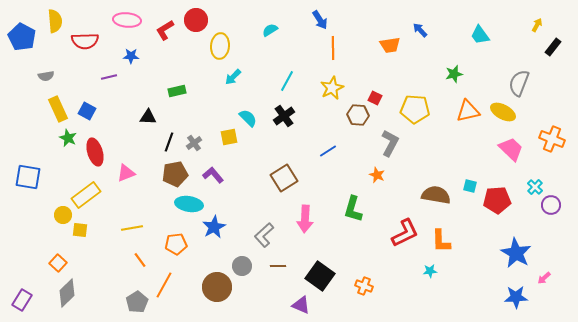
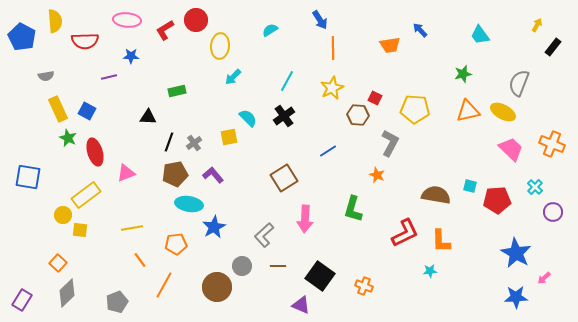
green star at (454, 74): moved 9 px right
orange cross at (552, 139): moved 5 px down
purple circle at (551, 205): moved 2 px right, 7 px down
gray pentagon at (137, 302): moved 20 px left; rotated 10 degrees clockwise
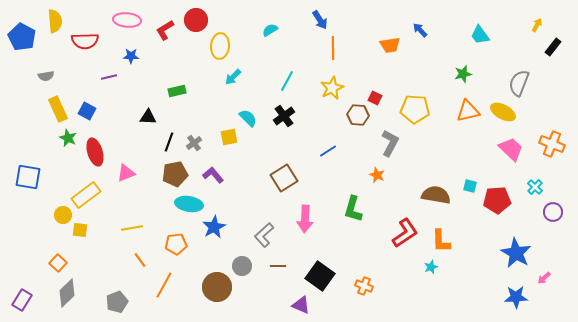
red L-shape at (405, 233): rotated 8 degrees counterclockwise
cyan star at (430, 271): moved 1 px right, 4 px up; rotated 16 degrees counterclockwise
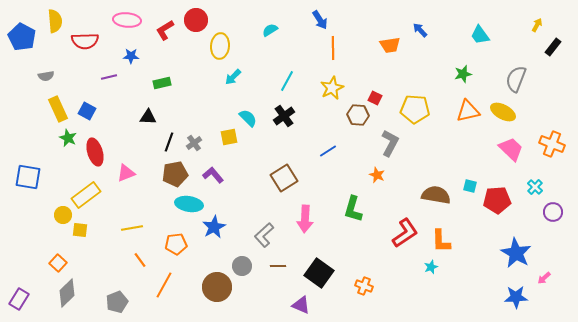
gray semicircle at (519, 83): moved 3 px left, 4 px up
green rectangle at (177, 91): moved 15 px left, 8 px up
black square at (320, 276): moved 1 px left, 3 px up
purple rectangle at (22, 300): moved 3 px left, 1 px up
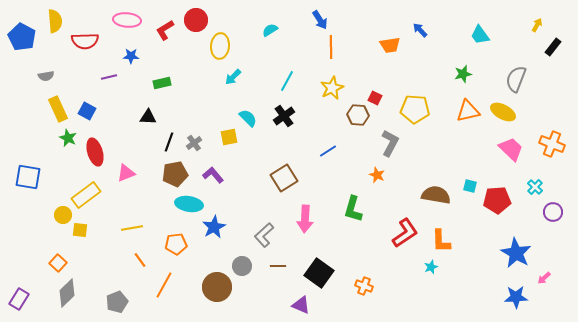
orange line at (333, 48): moved 2 px left, 1 px up
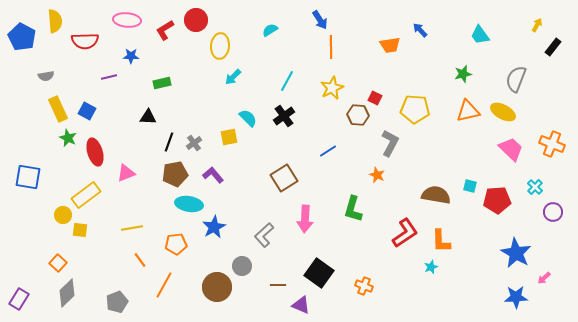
brown line at (278, 266): moved 19 px down
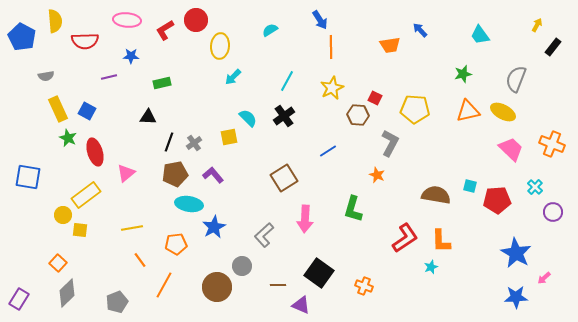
pink triangle at (126, 173): rotated 18 degrees counterclockwise
red L-shape at (405, 233): moved 5 px down
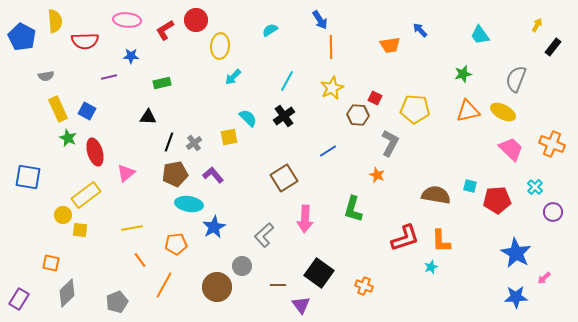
red L-shape at (405, 238): rotated 16 degrees clockwise
orange square at (58, 263): moved 7 px left; rotated 30 degrees counterclockwise
purple triangle at (301, 305): rotated 30 degrees clockwise
